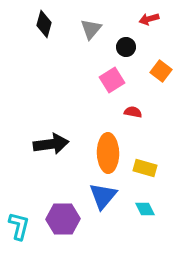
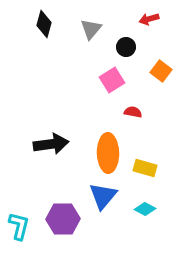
cyan diamond: rotated 35 degrees counterclockwise
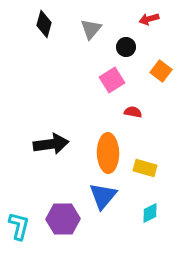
cyan diamond: moved 5 px right, 4 px down; rotated 55 degrees counterclockwise
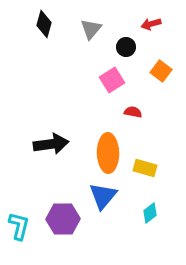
red arrow: moved 2 px right, 5 px down
cyan diamond: rotated 10 degrees counterclockwise
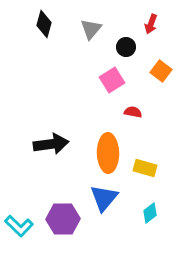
red arrow: rotated 54 degrees counterclockwise
blue triangle: moved 1 px right, 2 px down
cyan L-shape: rotated 120 degrees clockwise
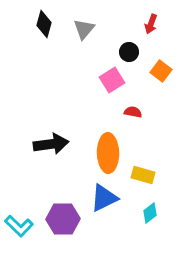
gray triangle: moved 7 px left
black circle: moved 3 px right, 5 px down
yellow rectangle: moved 2 px left, 7 px down
blue triangle: rotated 24 degrees clockwise
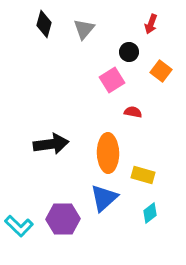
blue triangle: rotated 16 degrees counterclockwise
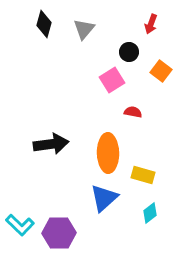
purple hexagon: moved 4 px left, 14 px down
cyan L-shape: moved 1 px right, 1 px up
